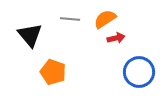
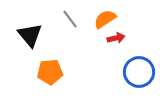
gray line: rotated 48 degrees clockwise
orange pentagon: moved 3 px left; rotated 25 degrees counterclockwise
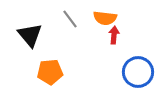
orange semicircle: moved 1 px up; rotated 140 degrees counterclockwise
red arrow: moved 2 px left, 3 px up; rotated 72 degrees counterclockwise
blue circle: moved 1 px left
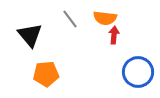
orange pentagon: moved 4 px left, 2 px down
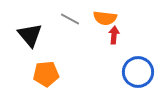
gray line: rotated 24 degrees counterclockwise
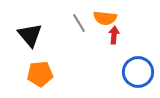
gray line: moved 9 px right, 4 px down; rotated 30 degrees clockwise
orange pentagon: moved 6 px left
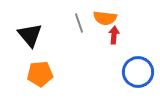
gray line: rotated 12 degrees clockwise
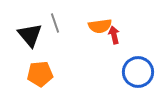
orange semicircle: moved 5 px left, 8 px down; rotated 15 degrees counterclockwise
gray line: moved 24 px left
red arrow: rotated 18 degrees counterclockwise
